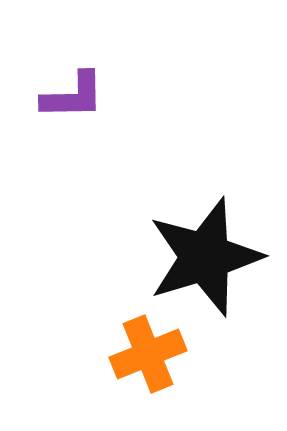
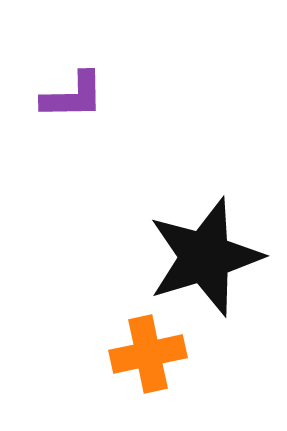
orange cross: rotated 10 degrees clockwise
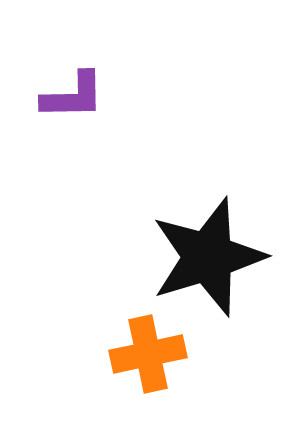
black star: moved 3 px right
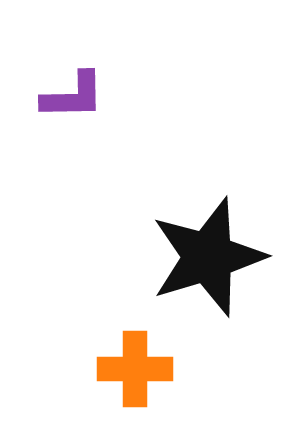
orange cross: moved 13 px left, 15 px down; rotated 12 degrees clockwise
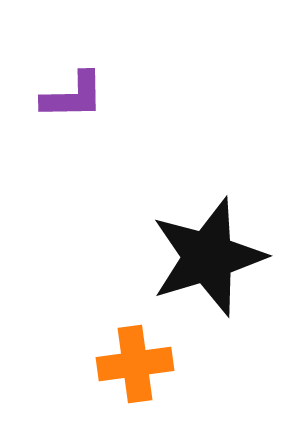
orange cross: moved 5 px up; rotated 8 degrees counterclockwise
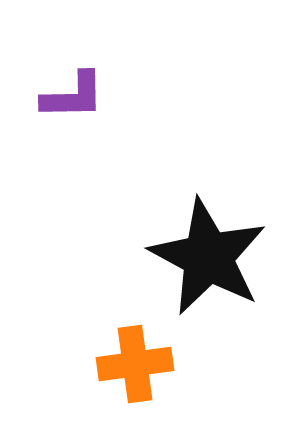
black star: rotated 27 degrees counterclockwise
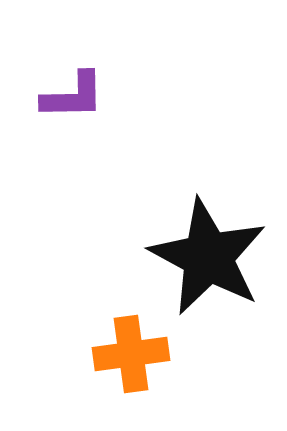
orange cross: moved 4 px left, 10 px up
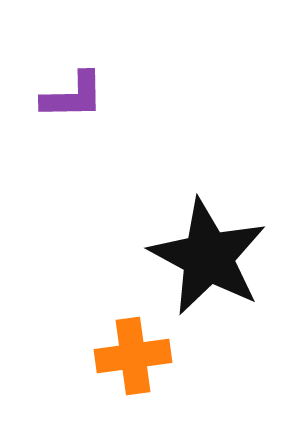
orange cross: moved 2 px right, 2 px down
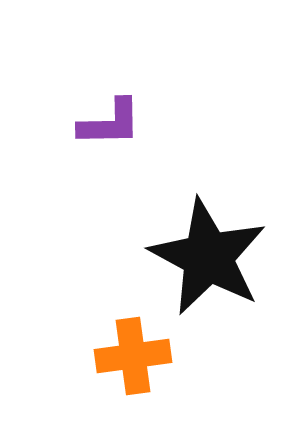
purple L-shape: moved 37 px right, 27 px down
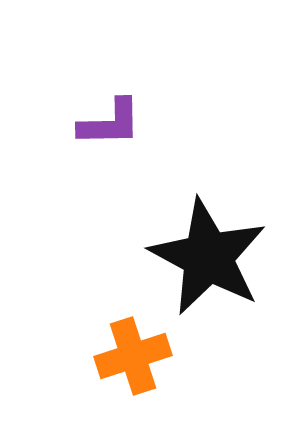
orange cross: rotated 10 degrees counterclockwise
